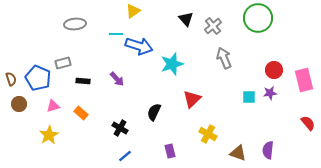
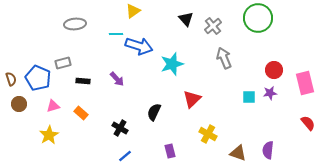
pink rectangle: moved 1 px right, 3 px down
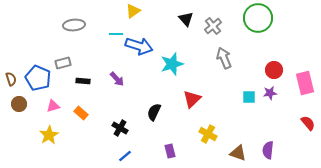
gray ellipse: moved 1 px left, 1 px down
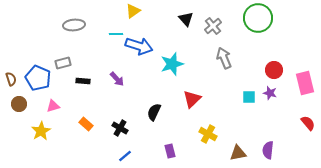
purple star: rotated 24 degrees clockwise
orange rectangle: moved 5 px right, 11 px down
yellow star: moved 8 px left, 4 px up
brown triangle: rotated 30 degrees counterclockwise
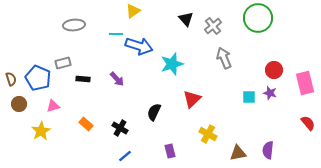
black rectangle: moved 2 px up
